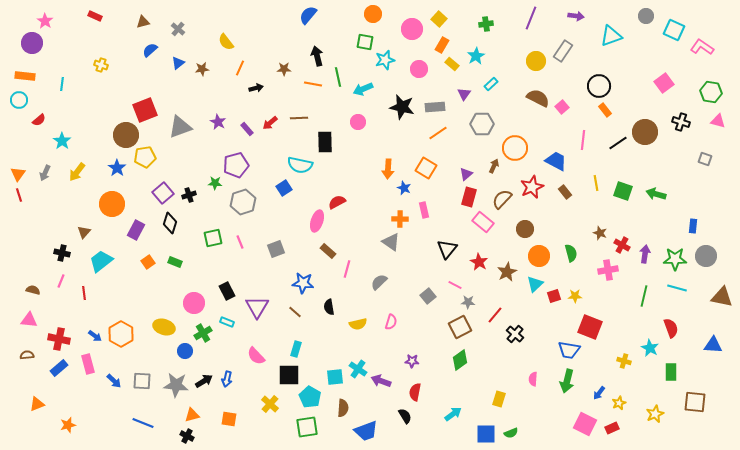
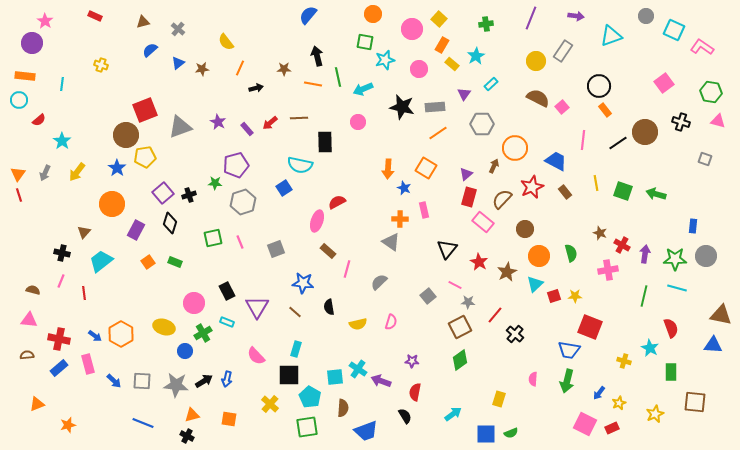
brown triangle at (722, 297): moved 1 px left, 18 px down
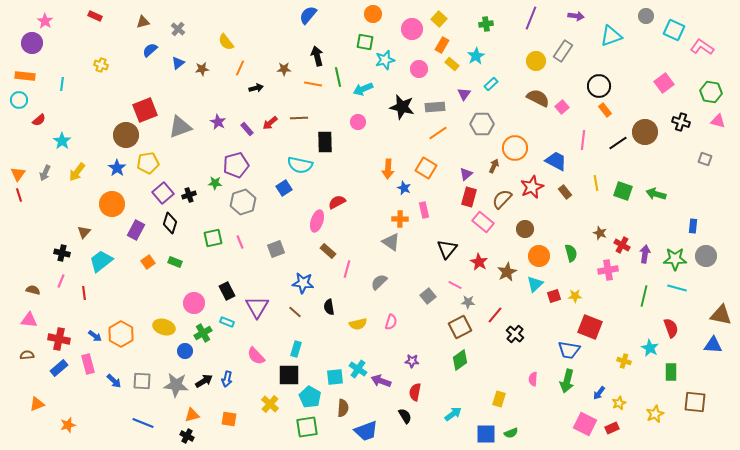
yellow pentagon at (145, 157): moved 3 px right, 6 px down
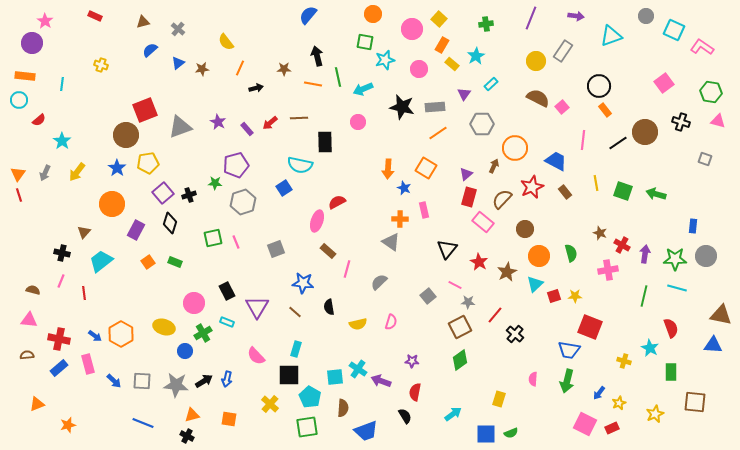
pink line at (240, 242): moved 4 px left
